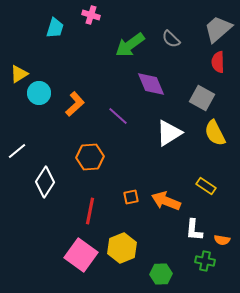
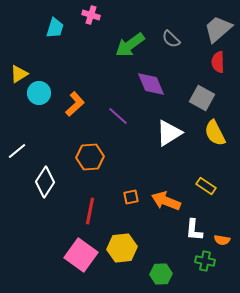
yellow hexagon: rotated 16 degrees clockwise
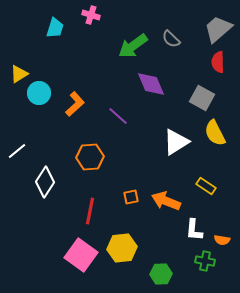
green arrow: moved 3 px right, 1 px down
white triangle: moved 7 px right, 9 px down
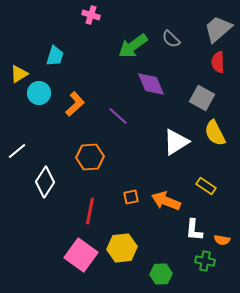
cyan trapezoid: moved 28 px down
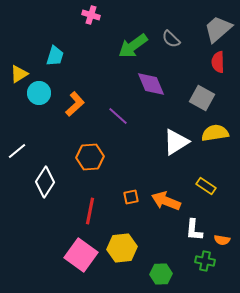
yellow semicircle: rotated 108 degrees clockwise
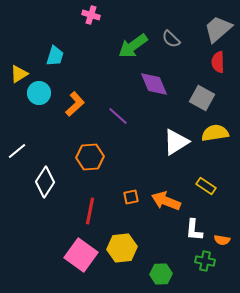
purple diamond: moved 3 px right
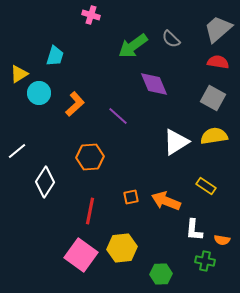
red semicircle: rotated 100 degrees clockwise
gray square: moved 11 px right
yellow semicircle: moved 1 px left, 3 px down
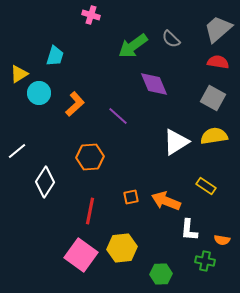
white L-shape: moved 5 px left
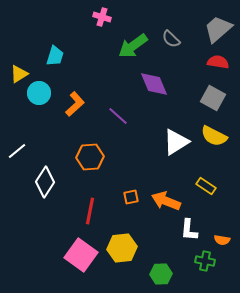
pink cross: moved 11 px right, 2 px down
yellow semicircle: rotated 144 degrees counterclockwise
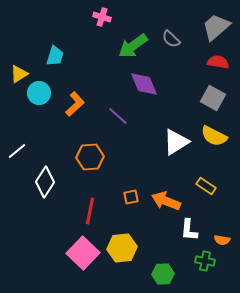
gray trapezoid: moved 2 px left, 2 px up
purple diamond: moved 10 px left
pink square: moved 2 px right, 2 px up; rotated 8 degrees clockwise
green hexagon: moved 2 px right
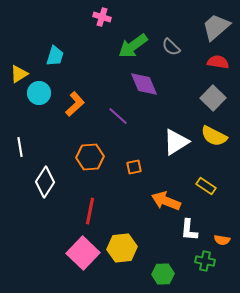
gray semicircle: moved 8 px down
gray square: rotated 15 degrees clockwise
white line: moved 3 px right, 4 px up; rotated 60 degrees counterclockwise
orange square: moved 3 px right, 30 px up
